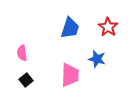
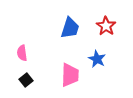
red star: moved 2 px left, 1 px up
blue star: rotated 12 degrees clockwise
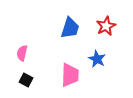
red star: rotated 12 degrees clockwise
pink semicircle: rotated 21 degrees clockwise
black square: rotated 24 degrees counterclockwise
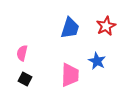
blue star: moved 2 px down
black square: moved 1 px left, 1 px up
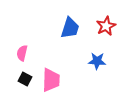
blue star: rotated 24 degrees counterclockwise
pink trapezoid: moved 19 px left, 5 px down
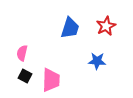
black square: moved 3 px up
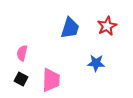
red star: moved 1 px right
blue star: moved 1 px left, 2 px down
black square: moved 4 px left, 3 px down
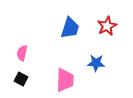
pink trapezoid: moved 14 px right
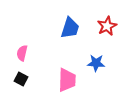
pink trapezoid: moved 2 px right
